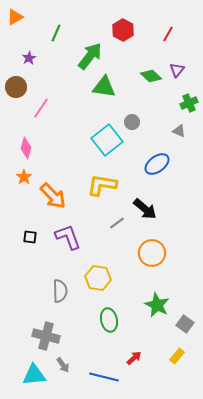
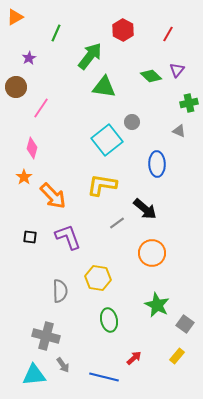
green cross: rotated 12 degrees clockwise
pink diamond: moved 6 px right
blue ellipse: rotated 55 degrees counterclockwise
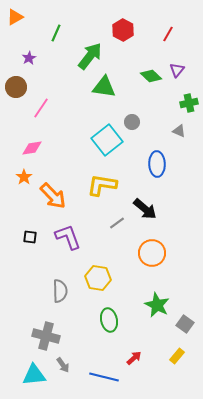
pink diamond: rotated 65 degrees clockwise
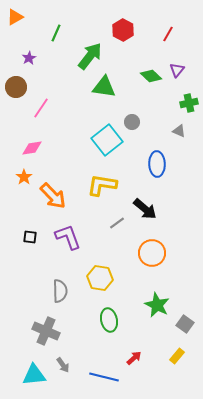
yellow hexagon: moved 2 px right
gray cross: moved 5 px up; rotated 8 degrees clockwise
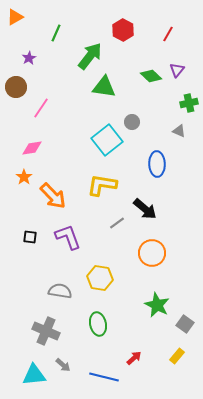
gray semicircle: rotated 80 degrees counterclockwise
green ellipse: moved 11 px left, 4 px down
gray arrow: rotated 14 degrees counterclockwise
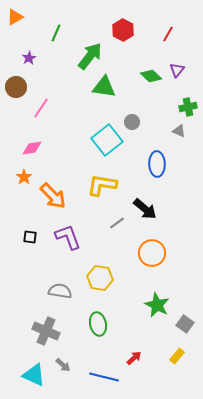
green cross: moved 1 px left, 4 px down
cyan triangle: rotated 30 degrees clockwise
